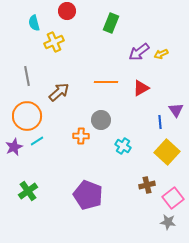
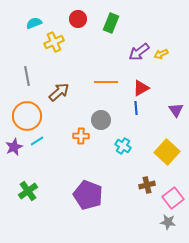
red circle: moved 11 px right, 8 px down
cyan semicircle: rotated 84 degrees clockwise
blue line: moved 24 px left, 14 px up
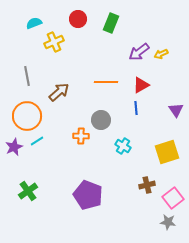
red triangle: moved 3 px up
yellow square: rotated 30 degrees clockwise
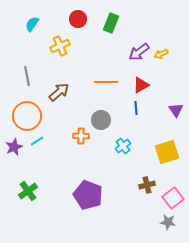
cyan semicircle: moved 2 px left, 1 px down; rotated 35 degrees counterclockwise
yellow cross: moved 6 px right, 4 px down
cyan cross: rotated 21 degrees clockwise
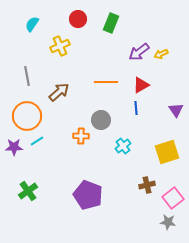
purple star: rotated 24 degrees clockwise
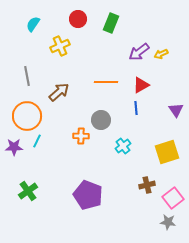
cyan semicircle: moved 1 px right
cyan line: rotated 32 degrees counterclockwise
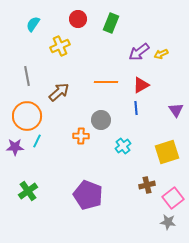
purple star: moved 1 px right
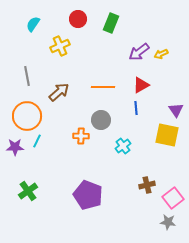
orange line: moved 3 px left, 5 px down
yellow square: moved 17 px up; rotated 30 degrees clockwise
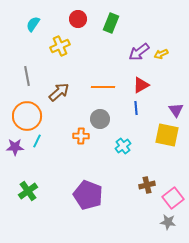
gray circle: moved 1 px left, 1 px up
